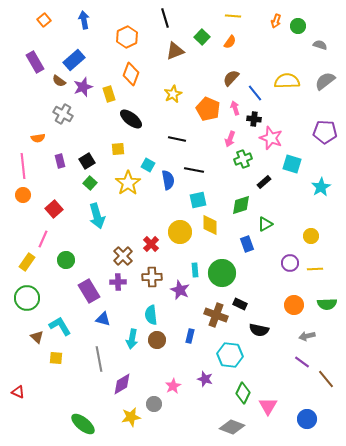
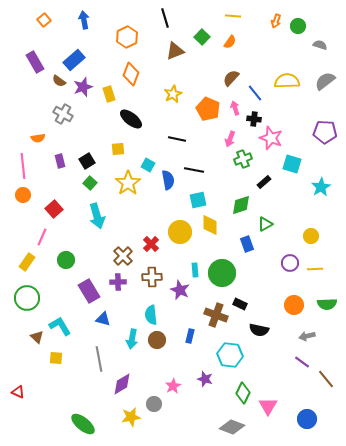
pink line at (43, 239): moved 1 px left, 2 px up
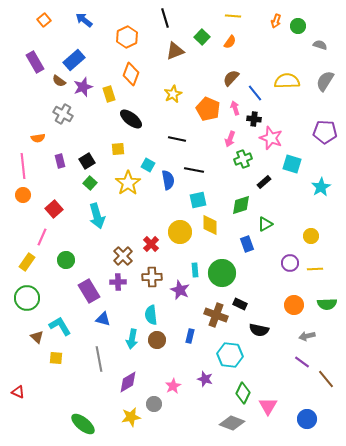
blue arrow at (84, 20): rotated 42 degrees counterclockwise
gray semicircle at (325, 81): rotated 20 degrees counterclockwise
purple diamond at (122, 384): moved 6 px right, 2 px up
gray diamond at (232, 427): moved 4 px up
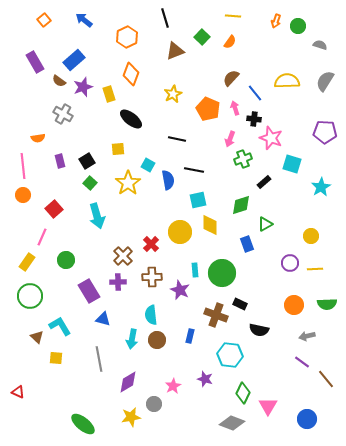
green circle at (27, 298): moved 3 px right, 2 px up
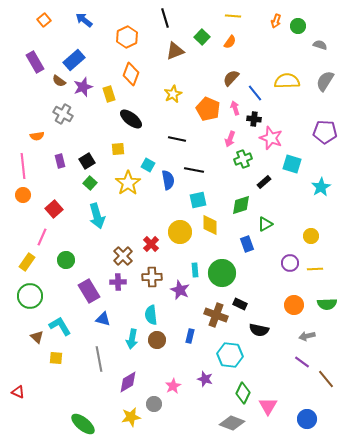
orange semicircle at (38, 138): moved 1 px left, 2 px up
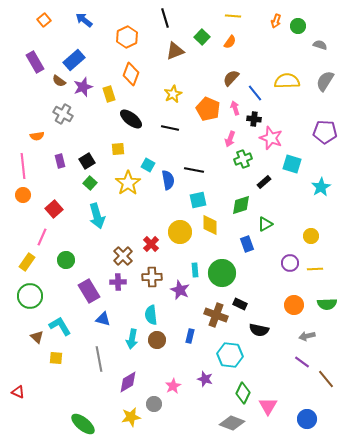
black line at (177, 139): moved 7 px left, 11 px up
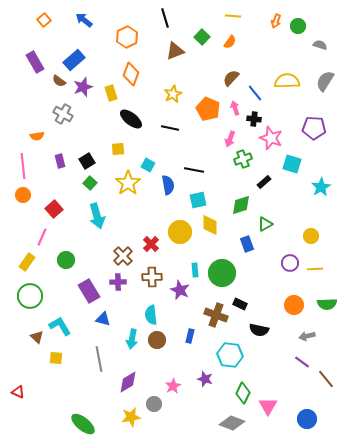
yellow rectangle at (109, 94): moved 2 px right, 1 px up
purple pentagon at (325, 132): moved 11 px left, 4 px up
blue semicircle at (168, 180): moved 5 px down
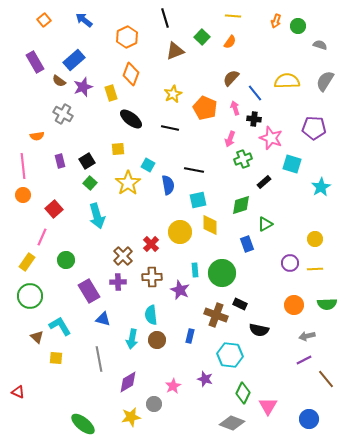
orange pentagon at (208, 109): moved 3 px left, 1 px up
yellow circle at (311, 236): moved 4 px right, 3 px down
purple line at (302, 362): moved 2 px right, 2 px up; rotated 63 degrees counterclockwise
blue circle at (307, 419): moved 2 px right
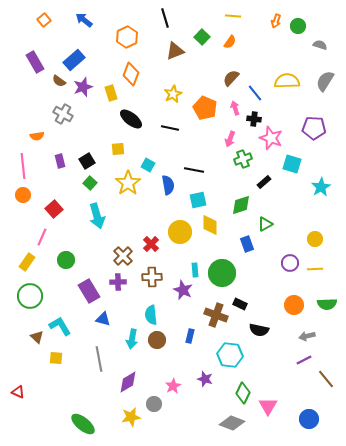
purple star at (180, 290): moved 3 px right
